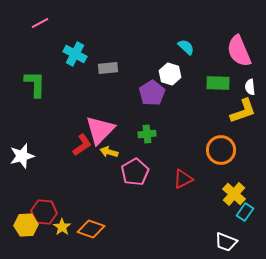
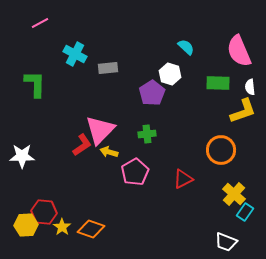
white star: rotated 15 degrees clockwise
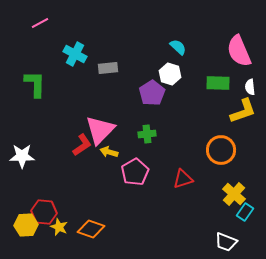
cyan semicircle: moved 8 px left
red triangle: rotated 10 degrees clockwise
yellow star: moved 3 px left; rotated 12 degrees counterclockwise
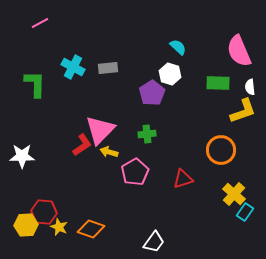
cyan cross: moved 2 px left, 13 px down
white trapezoid: moved 72 px left; rotated 75 degrees counterclockwise
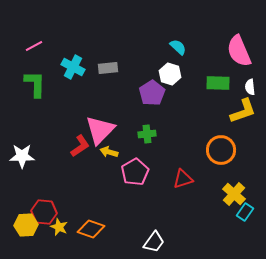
pink line: moved 6 px left, 23 px down
red L-shape: moved 2 px left, 1 px down
